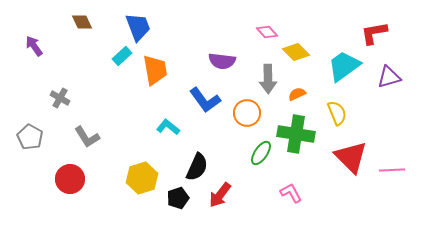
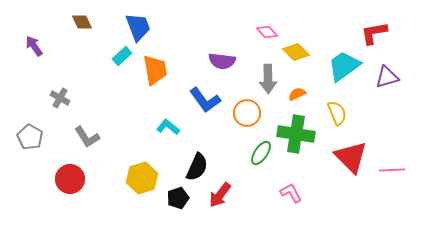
purple triangle: moved 2 px left
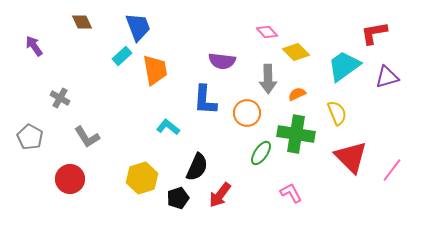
blue L-shape: rotated 40 degrees clockwise
pink line: rotated 50 degrees counterclockwise
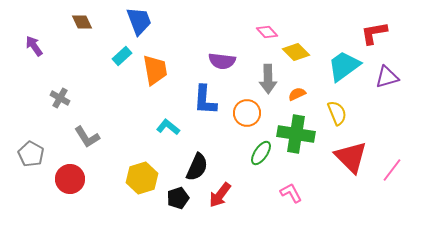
blue trapezoid: moved 1 px right, 6 px up
gray pentagon: moved 1 px right, 17 px down
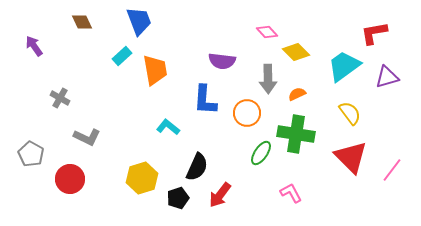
yellow semicircle: moved 13 px right; rotated 15 degrees counterclockwise
gray L-shape: rotated 32 degrees counterclockwise
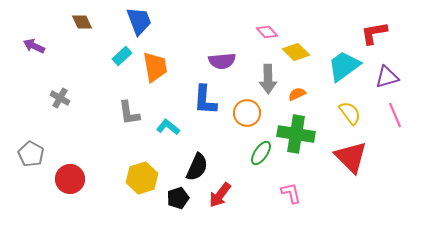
purple arrow: rotated 30 degrees counterclockwise
purple semicircle: rotated 12 degrees counterclockwise
orange trapezoid: moved 3 px up
gray L-shape: moved 42 px right, 24 px up; rotated 56 degrees clockwise
pink line: moved 3 px right, 55 px up; rotated 60 degrees counterclockwise
pink L-shape: rotated 15 degrees clockwise
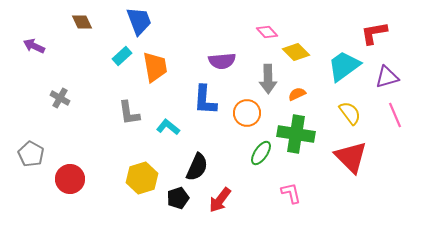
red arrow: moved 5 px down
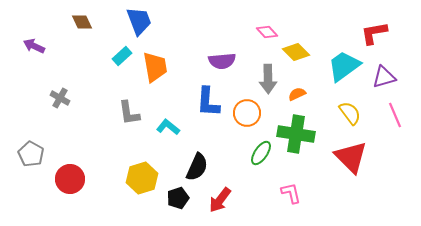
purple triangle: moved 3 px left
blue L-shape: moved 3 px right, 2 px down
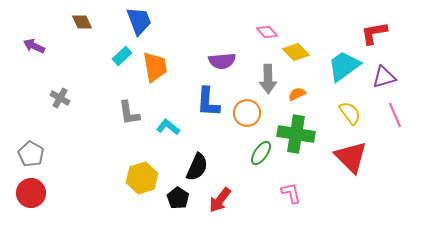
red circle: moved 39 px left, 14 px down
black pentagon: rotated 20 degrees counterclockwise
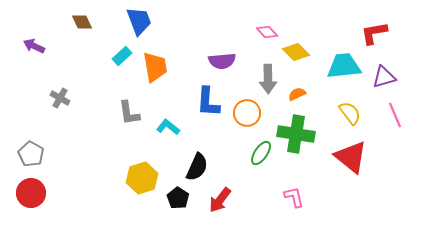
cyan trapezoid: rotated 30 degrees clockwise
red triangle: rotated 6 degrees counterclockwise
pink L-shape: moved 3 px right, 4 px down
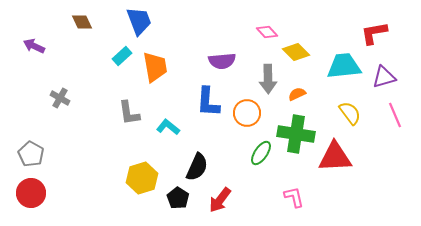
red triangle: moved 16 px left; rotated 42 degrees counterclockwise
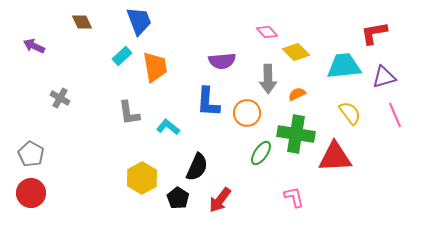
yellow hexagon: rotated 12 degrees counterclockwise
